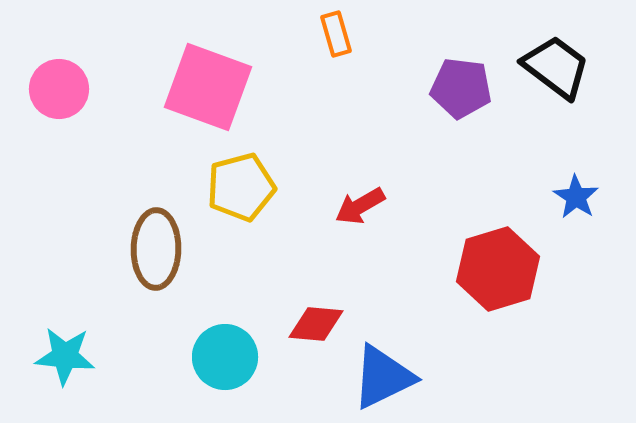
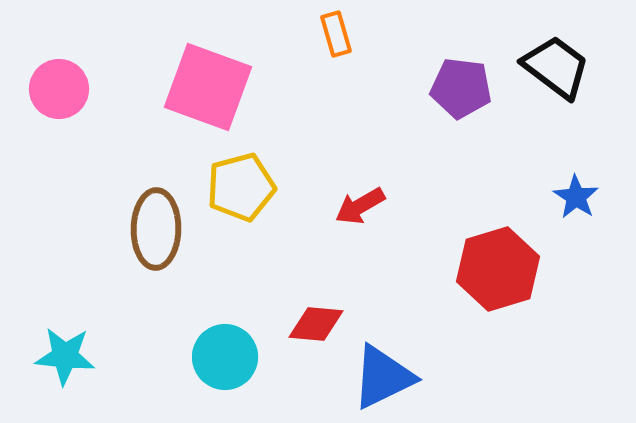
brown ellipse: moved 20 px up
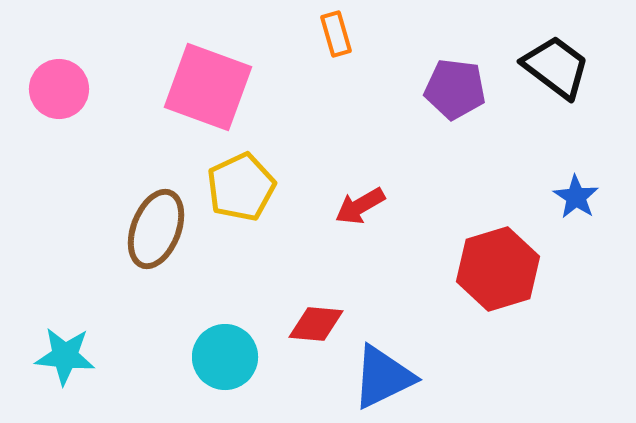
purple pentagon: moved 6 px left, 1 px down
yellow pentagon: rotated 10 degrees counterclockwise
brown ellipse: rotated 20 degrees clockwise
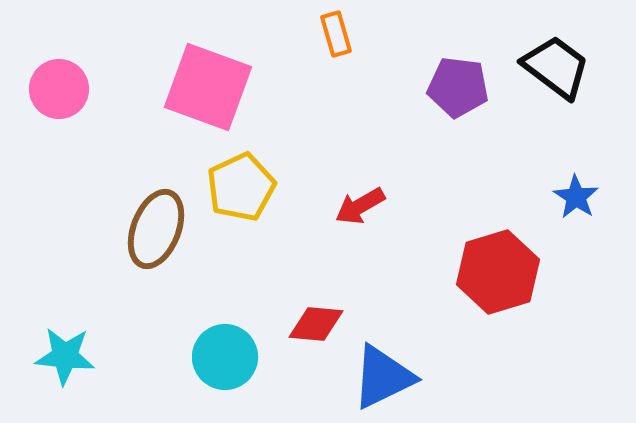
purple pentagon: moved 3 px right, 2 px up
red hexagon: moved 3 px down
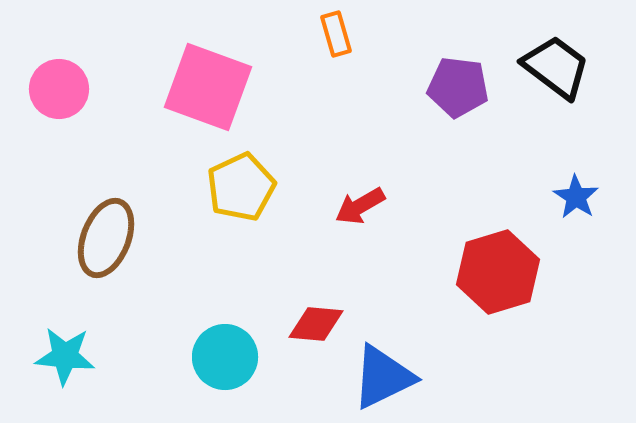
brown ellipse: moved 50 px left, 9 px down
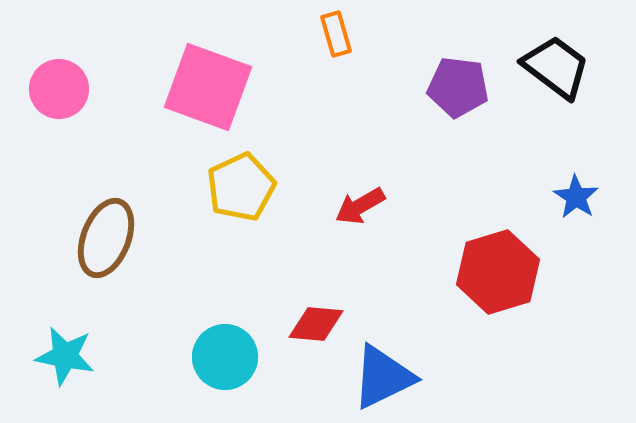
cyan star: rotated 6 degrees clockwise
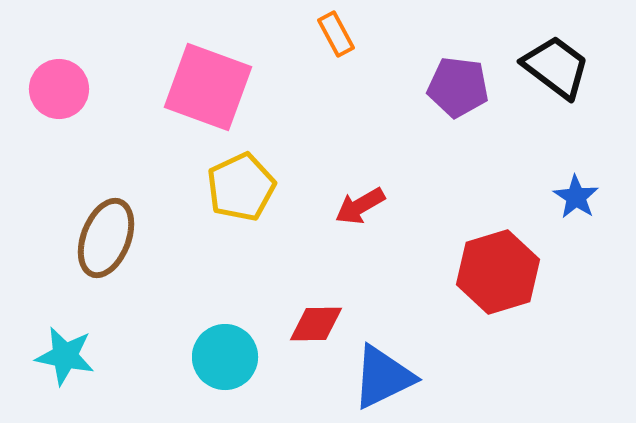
orange rectangle: rotated 12 degrees counterclockwise
red diamond: rotated 6 degrees counterclockwise
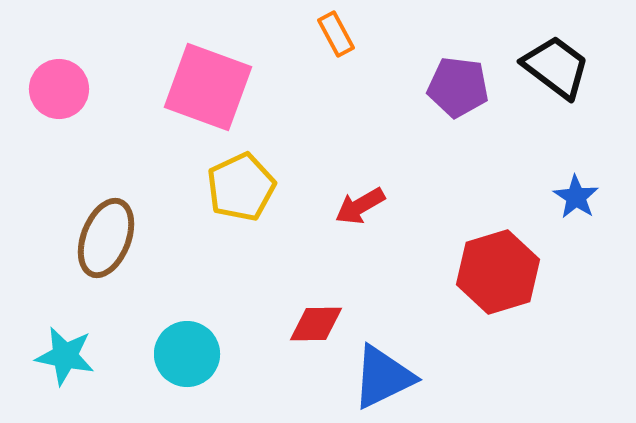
cyan circle: moved 38 px left, 3 px up
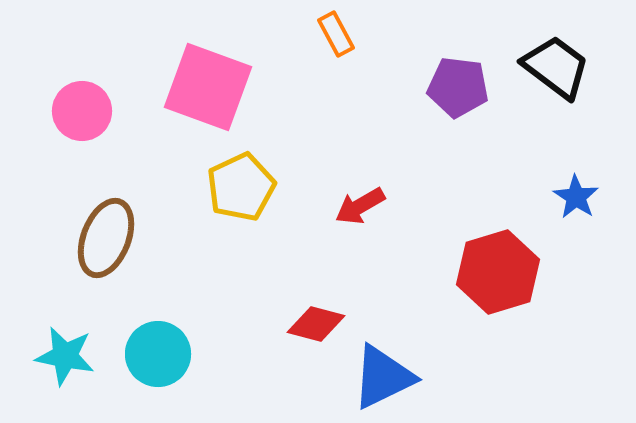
pink circle: moved 23 px right, 22 px down
red diamond: rotated 16 degrees clockwise
cyan circle: moved 29 px left
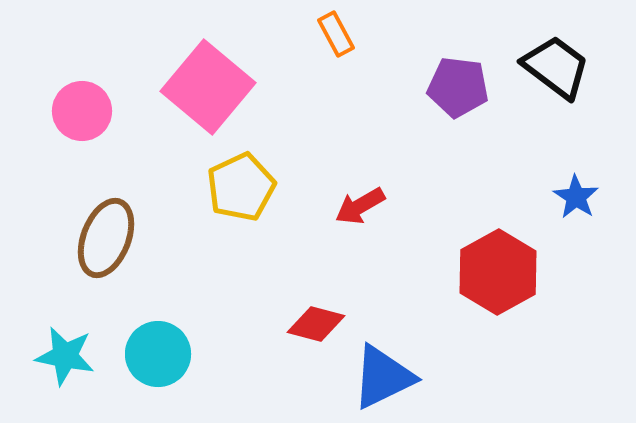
pink square: rotated 20 degrees clockwise
red hexagon: rotated 12 degrees counterclockwise
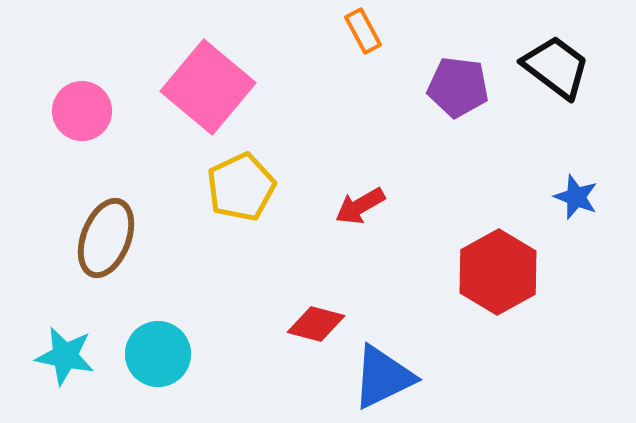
orange rectangle: moved 27 px right, 3 px up
blue star: rotated 12 degrees counterclockwise
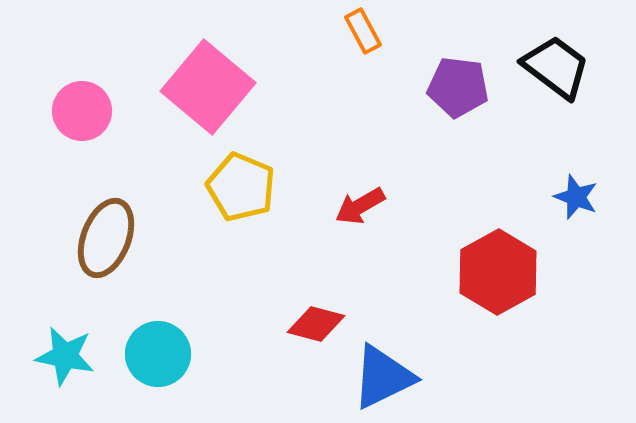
yellow pentagon: rotated 24 degrees counterclockwise
